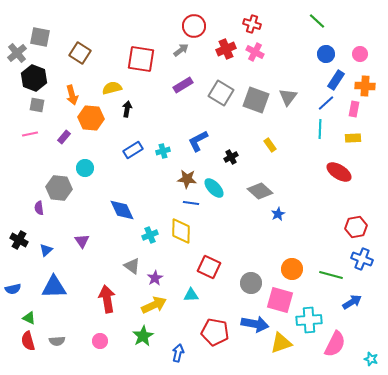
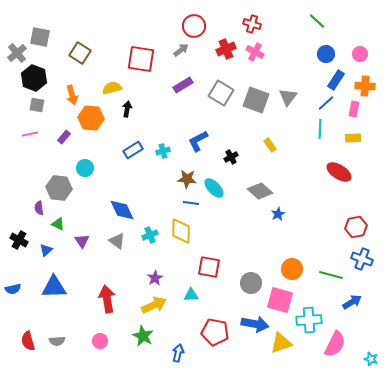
gray triangle at (132, 266): moved 15 px left, 25 px up
red square at (209, 267): rotated 15 degrees counterclockwise
green triangle at (29, 318): moved 29 px right, 94 px up
green star at (143, 336): rotated 15 degrees counterclockwise
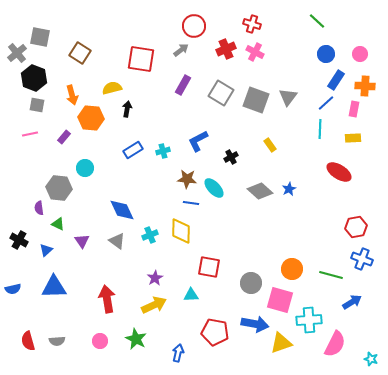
purple rectangle at (183, 85): rotated 30 degrees counterclockwise
blue star at (278, 214): moved 11 px right, 25 px up
green star at (143, 336): moved 7 px left, 3 px down
